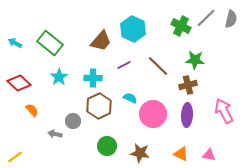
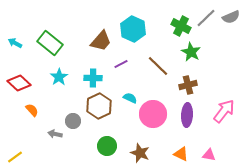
gray semicircle: moved 2 px up; rotated 54 degrees clockwise
green star: moved 4 px left, 8 px up; rotated 24 degrees clockwise
purple line: moved 3 px left, 1 px up
pink arrow: rotated 65 degrees clockwise
brown star: rotated 12 degrees clockwise
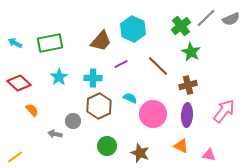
gray semicircle: moved 2 px down
green cross: rotated 24 degrees clockwise
green rectangle: rotated 50 degrees counterclockwise
orange triangle: moved 8 px up
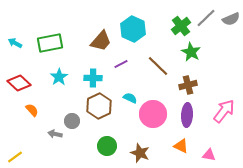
gray circle: moved 1 px left
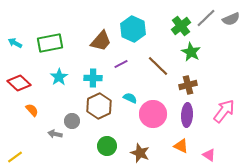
pink triangle: rotated 24 degrees clockwise
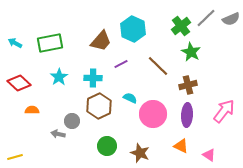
orange semicircle: rotated 48 degrees counterclockwise
gray arrow: moved 3 px right
yellow line: rotated 21 degrees clockwise
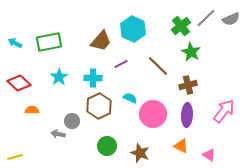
green rectangle: moved 1 px left, 1 px up
